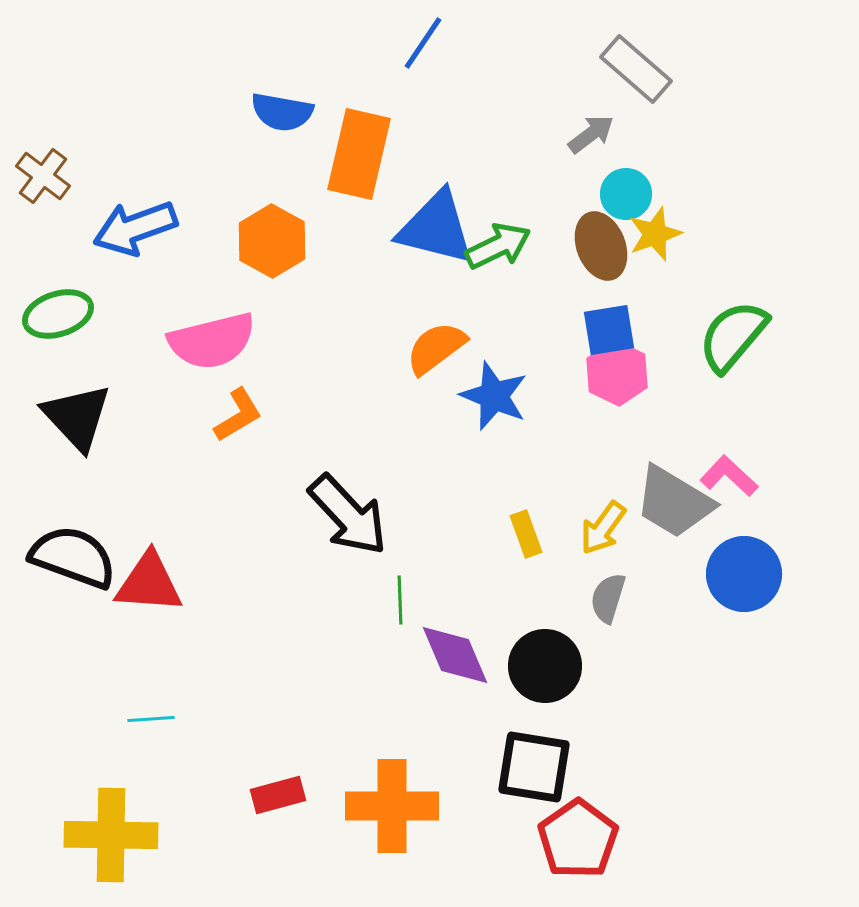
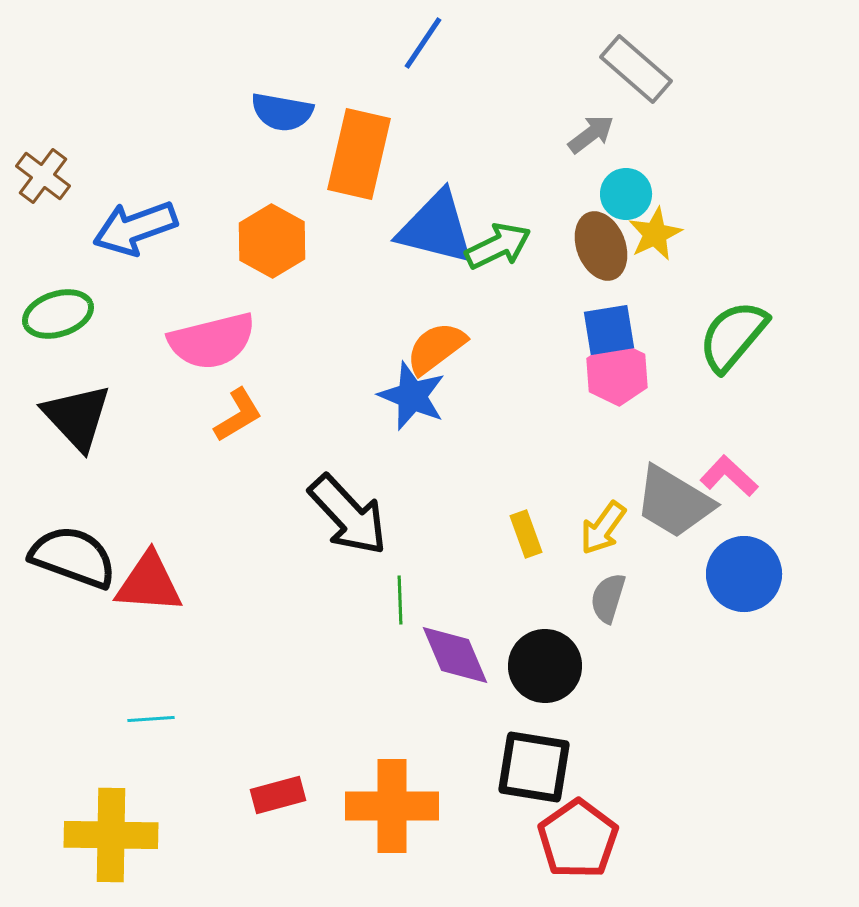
yellow star: rotated 6 degrees counterclockwise
blue star: moved 82 px left
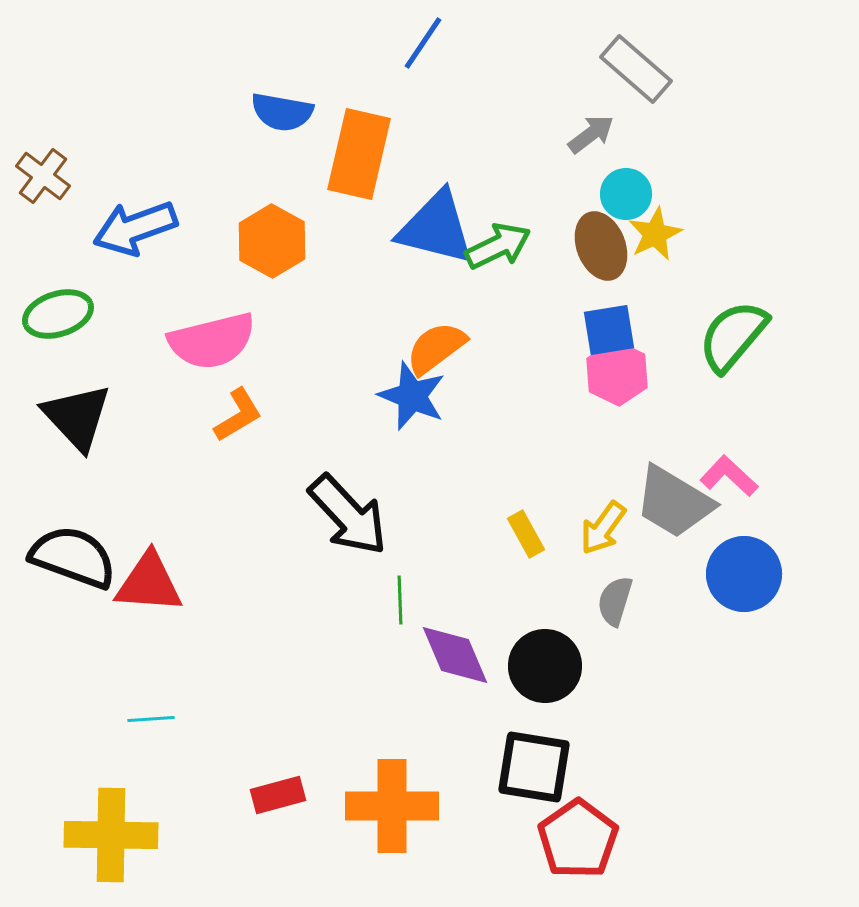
yellow rectangle: rotated 9 degrees counterclockwise
gray semicircle: moved 7 px right, 3 px down
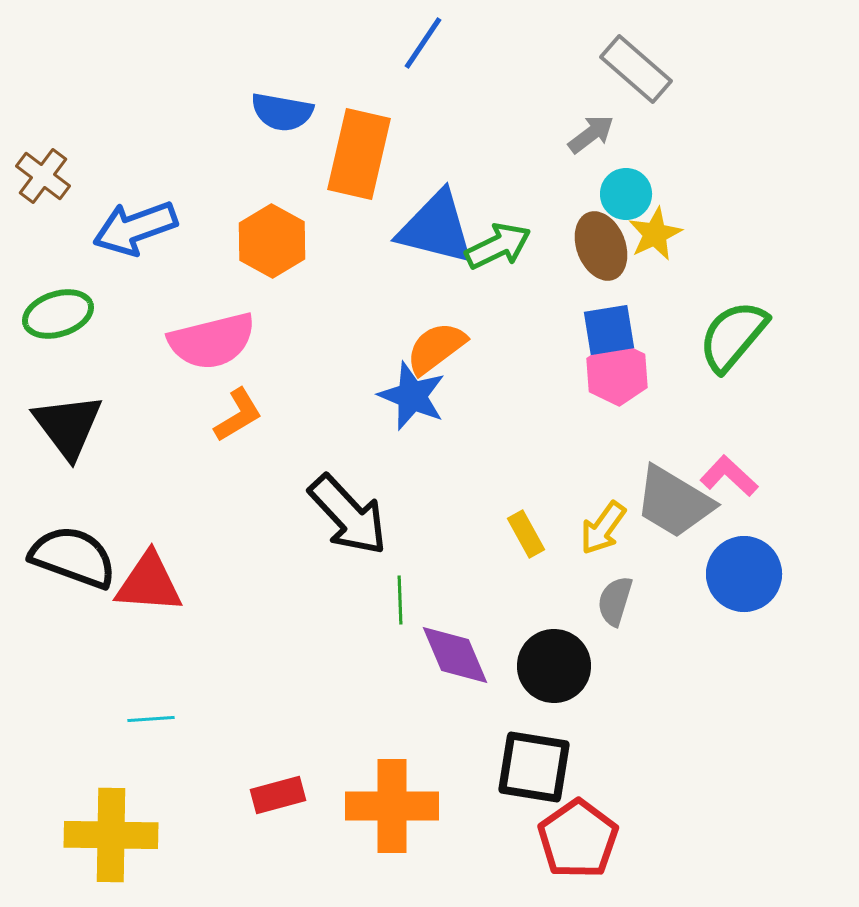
black triangle: moved 9 px left, 9 px down; rotated 6 degrees clockwise
black circle: moved 9 px right
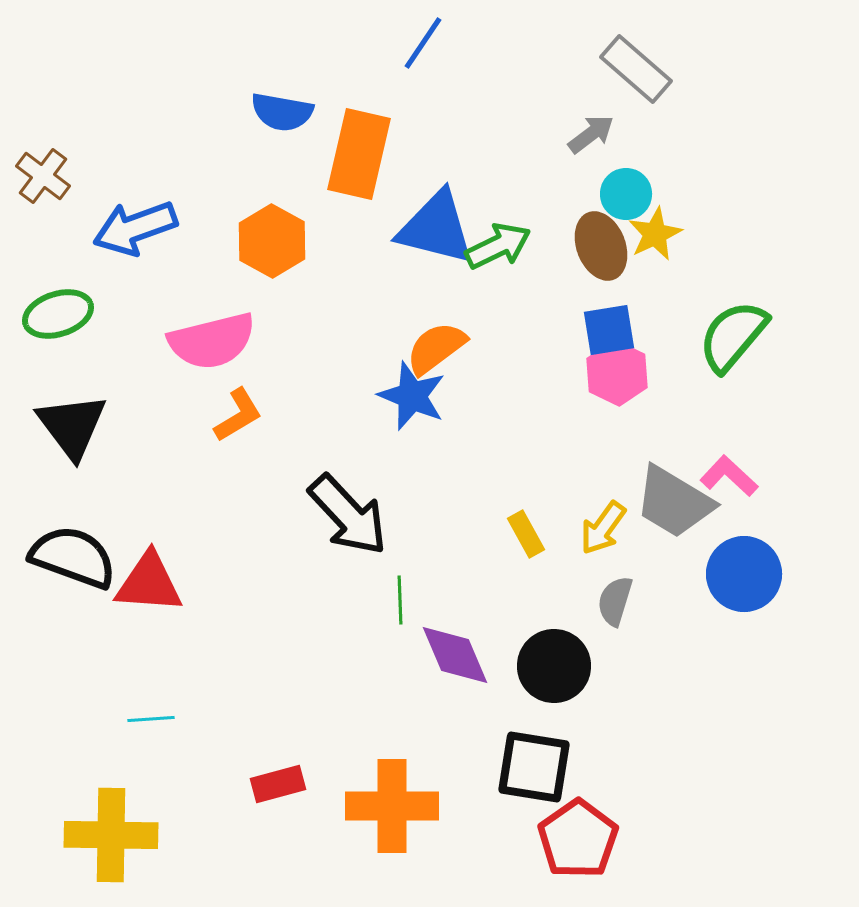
black triangle: moved 4 px right
red rectangle: moved 11 px up
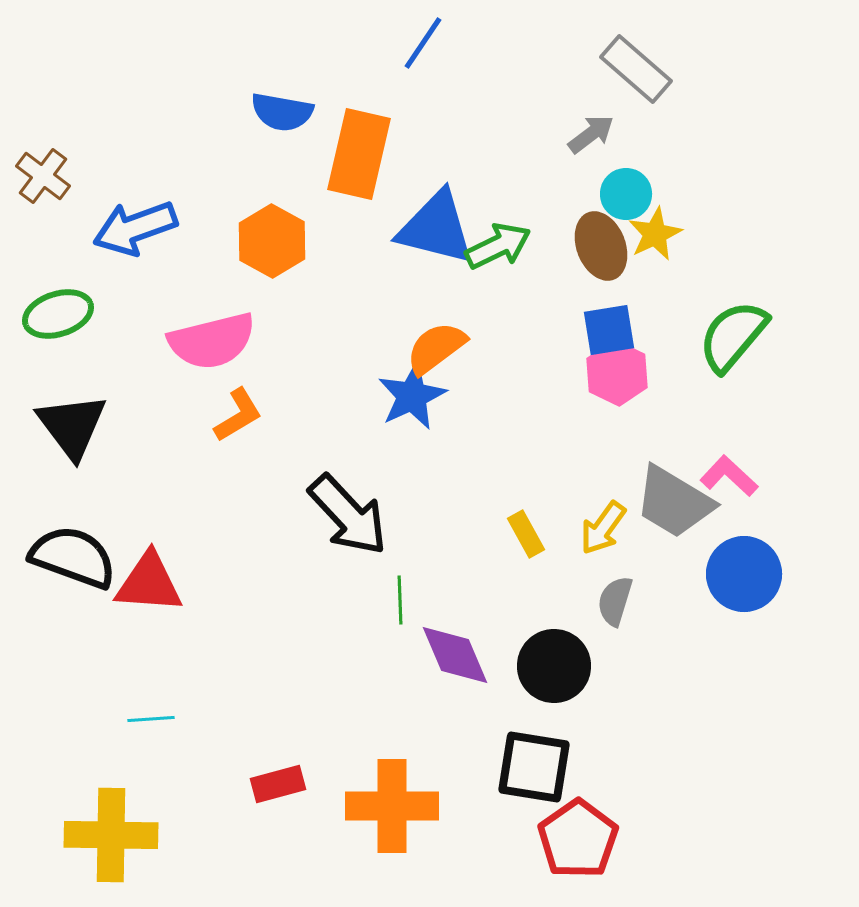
blue star: rotated 24 degrees clockwise
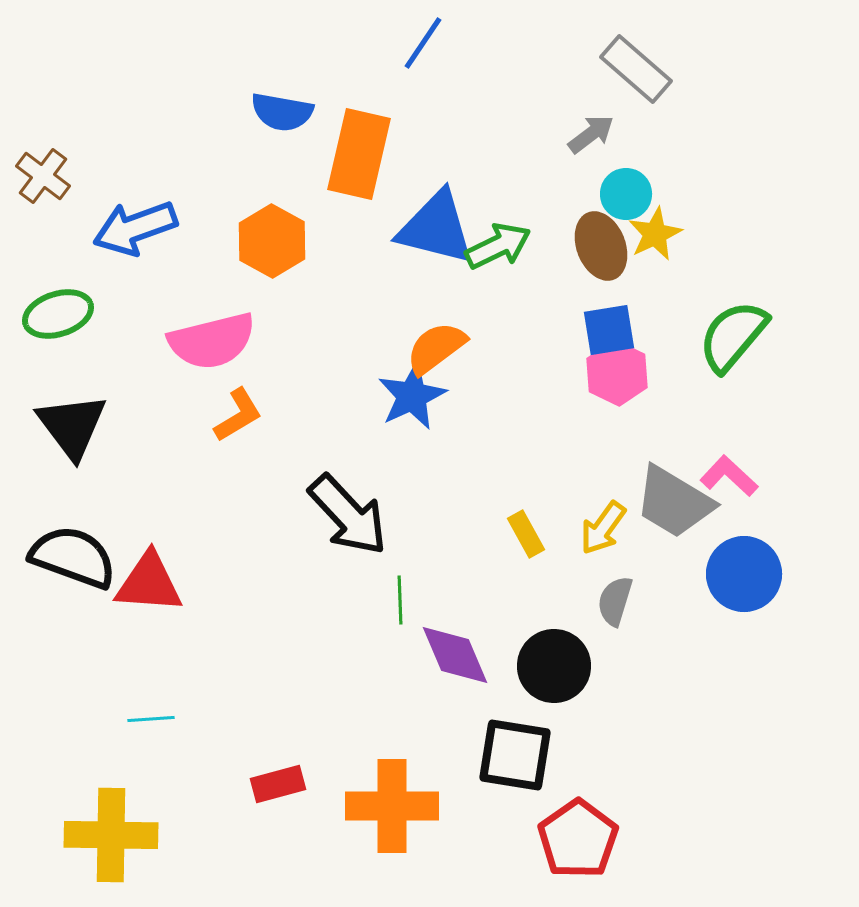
black square: moved 19 px left, 12 px up
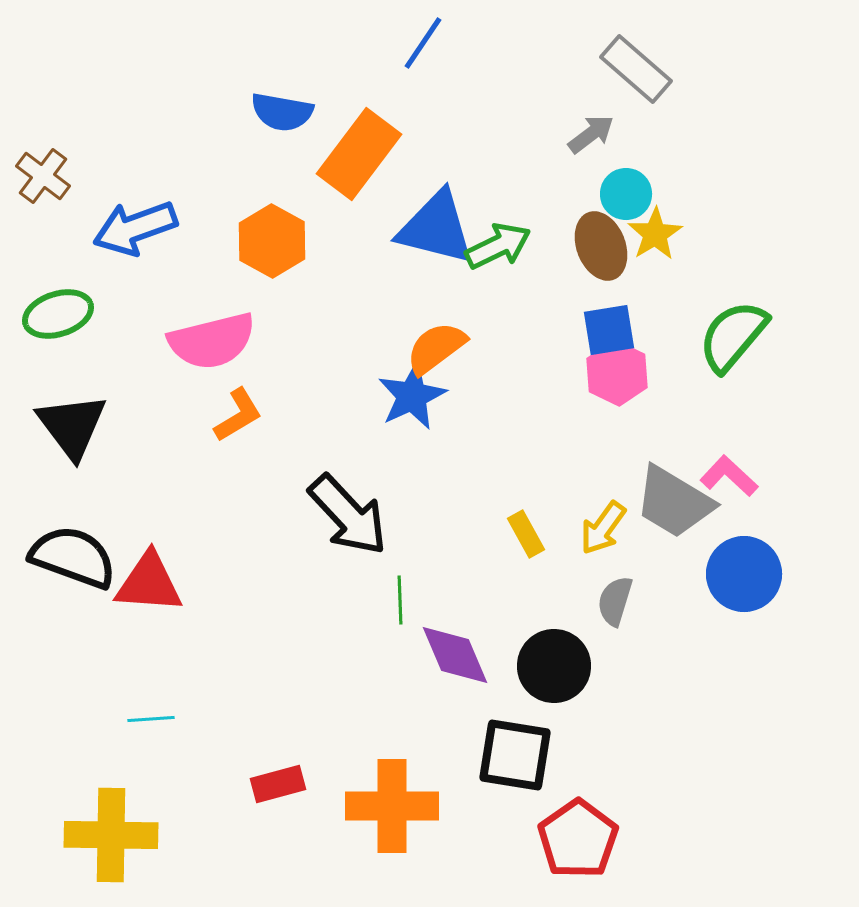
orange rectangle: rotated 24 degrees clockwise
yellow star: rotated 6 degrees counterclockwise
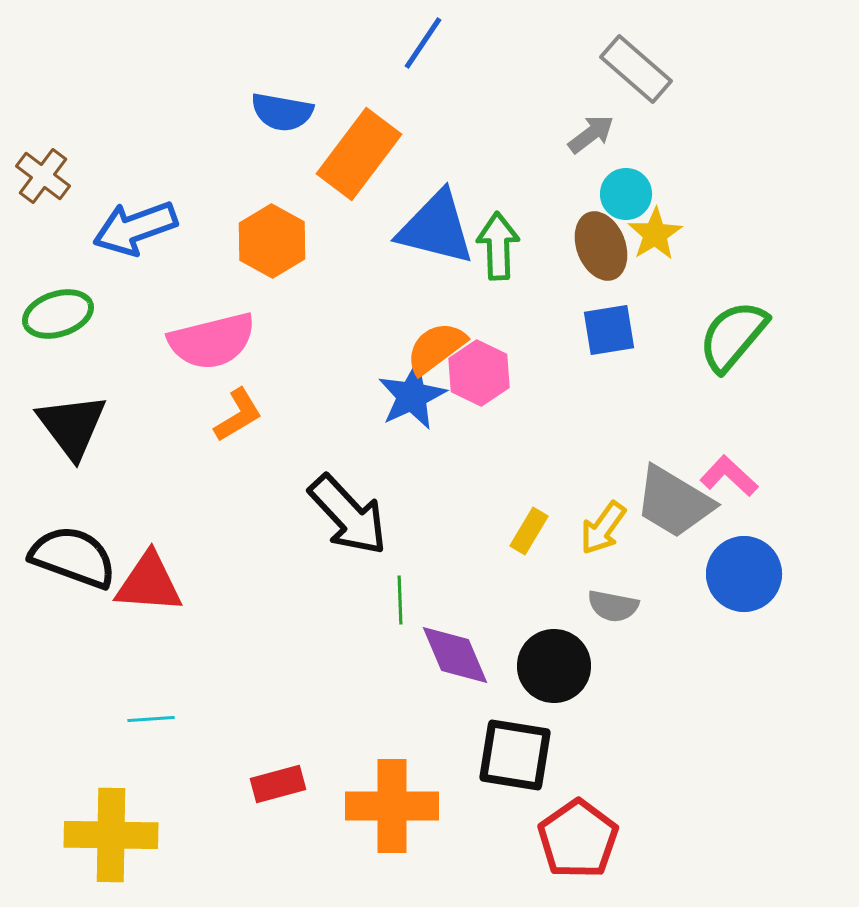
green arrow: rotated 66 degrees counterclockwise
pink hexagon: moved 138 px left
yellow rectangle: moved 3 px right, 3 px up; rotated 60 degrees clockwise
gray semicircle: moved 2 px left, 5 px down; rotated 96 degrees counterclockwise
